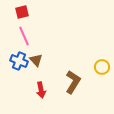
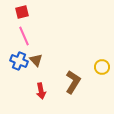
red arrow: moved 1 px down
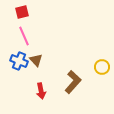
brown L-shape: rotated 10 degrees clockwise
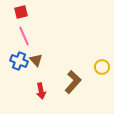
red square: moved 1 px left
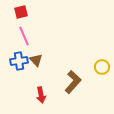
blue cross: rotated 30 degrees counterclockwise
red arrow: moved 4 px down
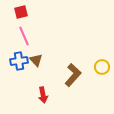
brown L-shape: moved 7 px up
red arrow: moved 2 px right
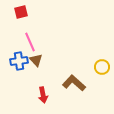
pink line: moved 6 px right, 6 px down
brown L-shape: moved 1 px right, 8 px down; rotated 90 degrees counterclockwise
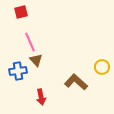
blue cross: moved 1 px left, 10 px down
brown L-shape: moved 2 px right, 1 px up
red arrow: moved 2 px left, 2 px down
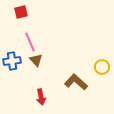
blue cross: moved 6 px left, 10 px up
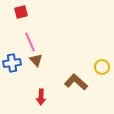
blue cross: moved 2 px down
red arrow: rotated 14 degrees clockwise
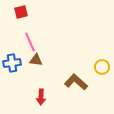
brown triangle: rotated 40 degrees counterclockwise
